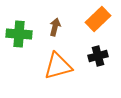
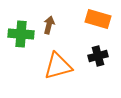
orange rectangle: rotated 60 degrees clockwise
brown arrow: moved 6 px left, 2 px up
green cross: moved 2 px right
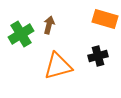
orange rectangle: moved 7 px right
green cross: rotated 35 degrees counterclockwise
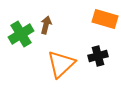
brown arrow: moved 3 px left
orange triangle: moved 3 px right, 2 px up; rotated 28 degrees counterclockwise
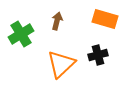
brown arrow: moved 11 px right, 4 px up
black cross: moved 1 px up
